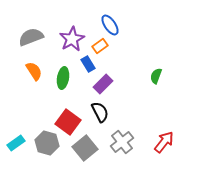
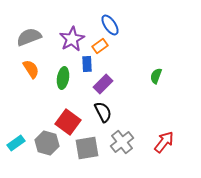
gray semicircle: moved 2 px left
blue rectangle: moved 1 px left; rotated 28 degrees clockwise
orange semicircle: moved 3 px left, 2 px up
black semicircle: moved 3 px right
gray square: moved 2 px right; rotated 30 degrees clockwise
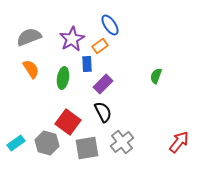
red arrow: moved 15 px right
